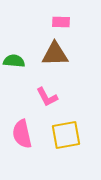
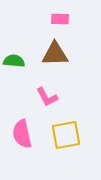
pink rectangle: moved 1 px left, 3 px up
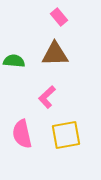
pink rectangle: moved 1 px left, 2 px up; rotated 48 degrees clockwise
pink L-shape: rotated 75 degrees clockwise
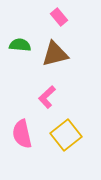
brown triangle: rotated 12 degrees counterclockwise
green semicircle: moved 6 px right, 16 px up
yellow square: rotated 28 degrees counterclockwise
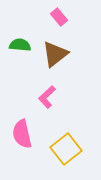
brown triangle: rotated 24 degrees counterclockwise
yellow square: moved 14 px down
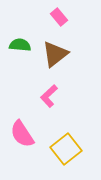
pink L-shape: moved 2 px right, 1 px up
pink semicircle: rotated 20 degrees counterclockwise
